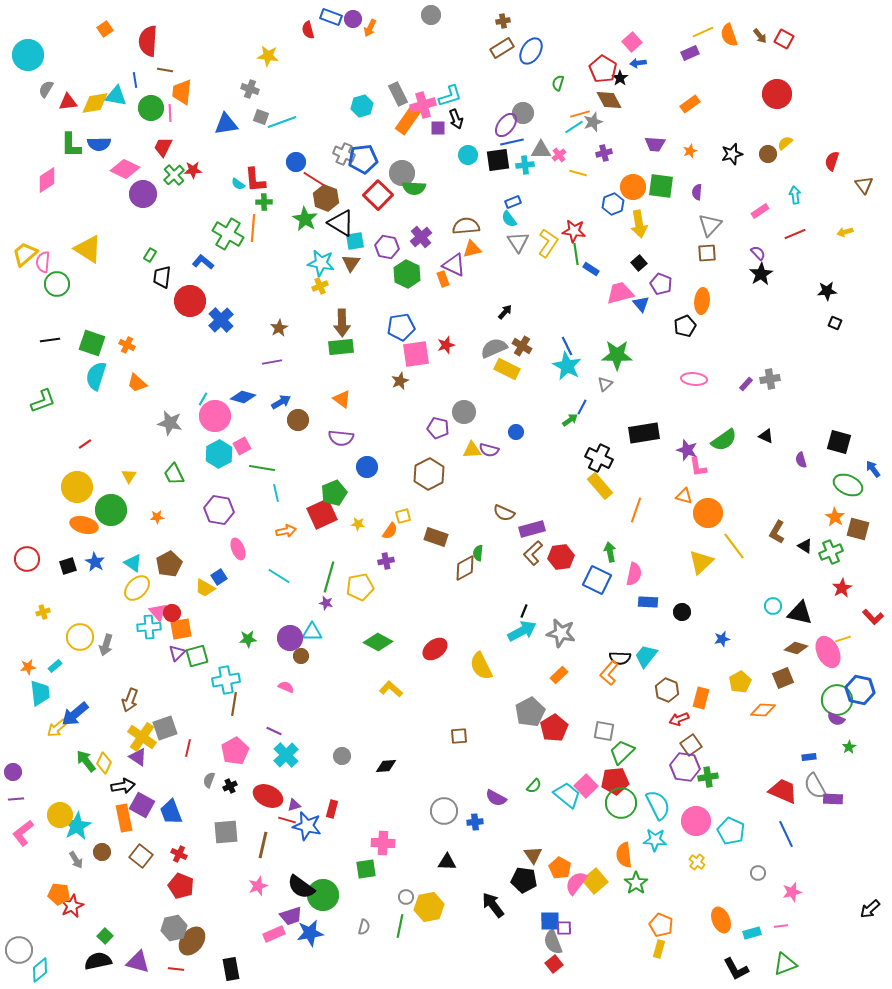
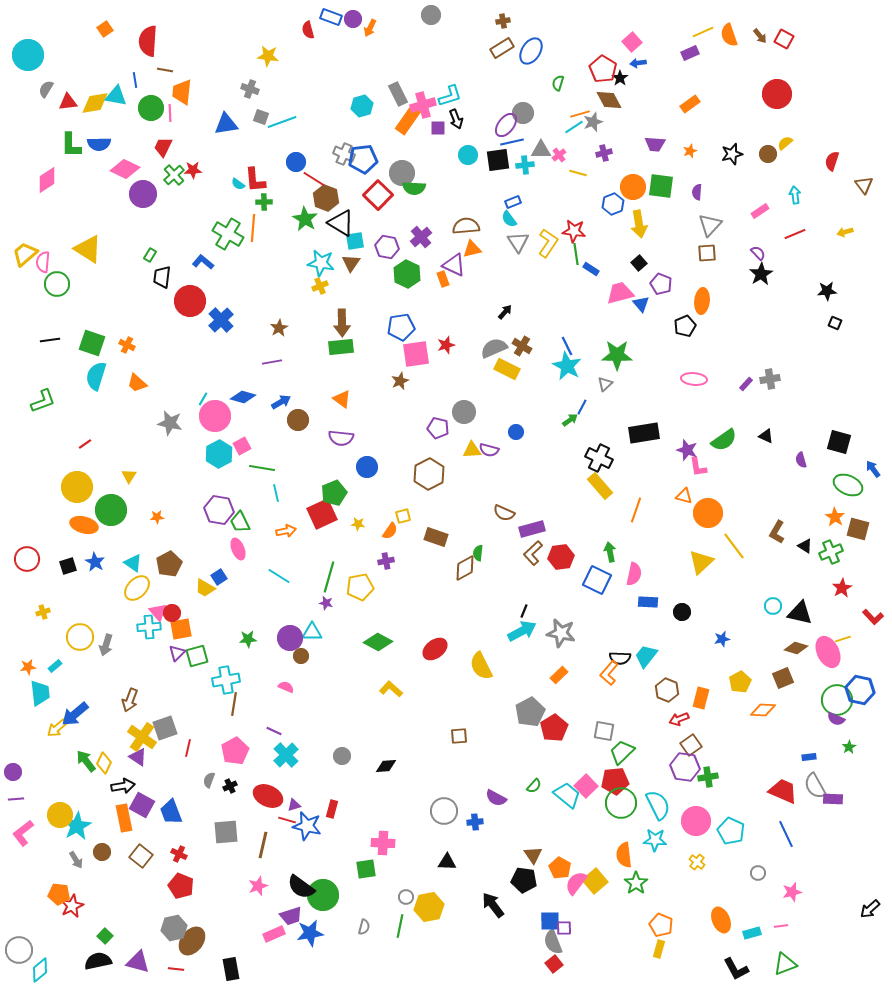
green trapezoid at (174, 474): moved 66 px right, 48 px down
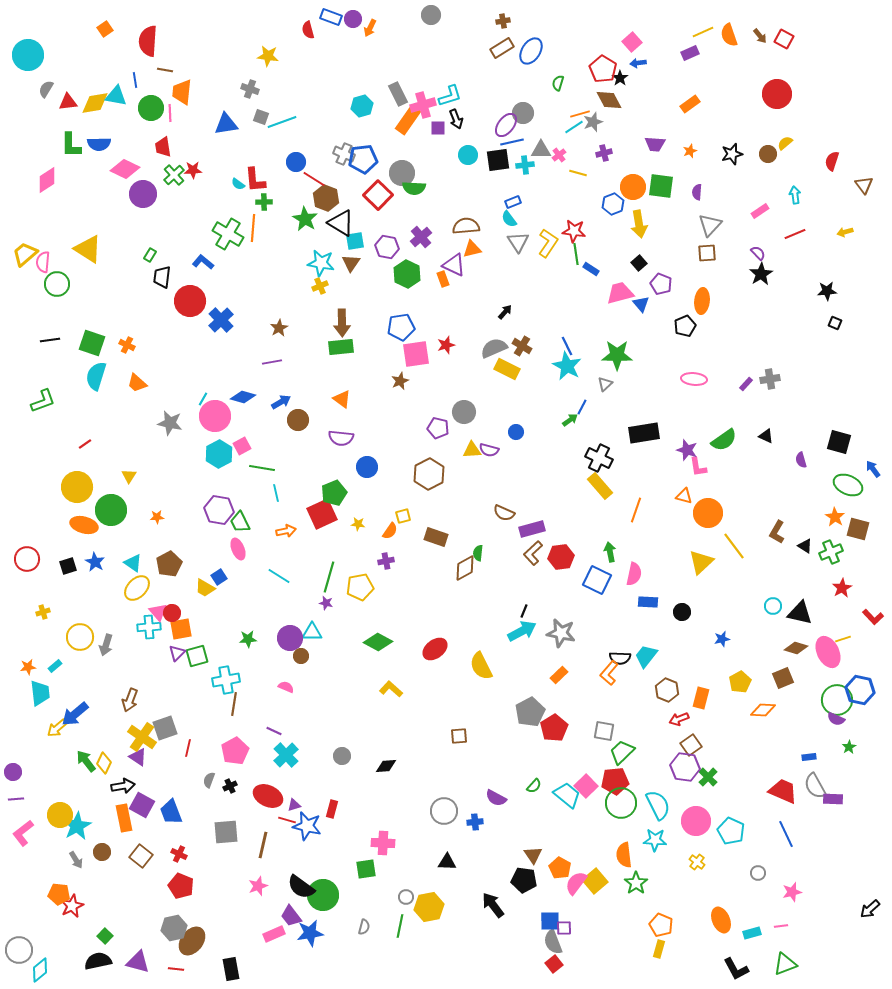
red trapezoid at (163, 147): rotated 35 degrees counterclockwise
green cross at (708, 777): rotated 36 degrees counterclockwise
purple trapezoid at (291, 916): rotated 70 degrees clockwise
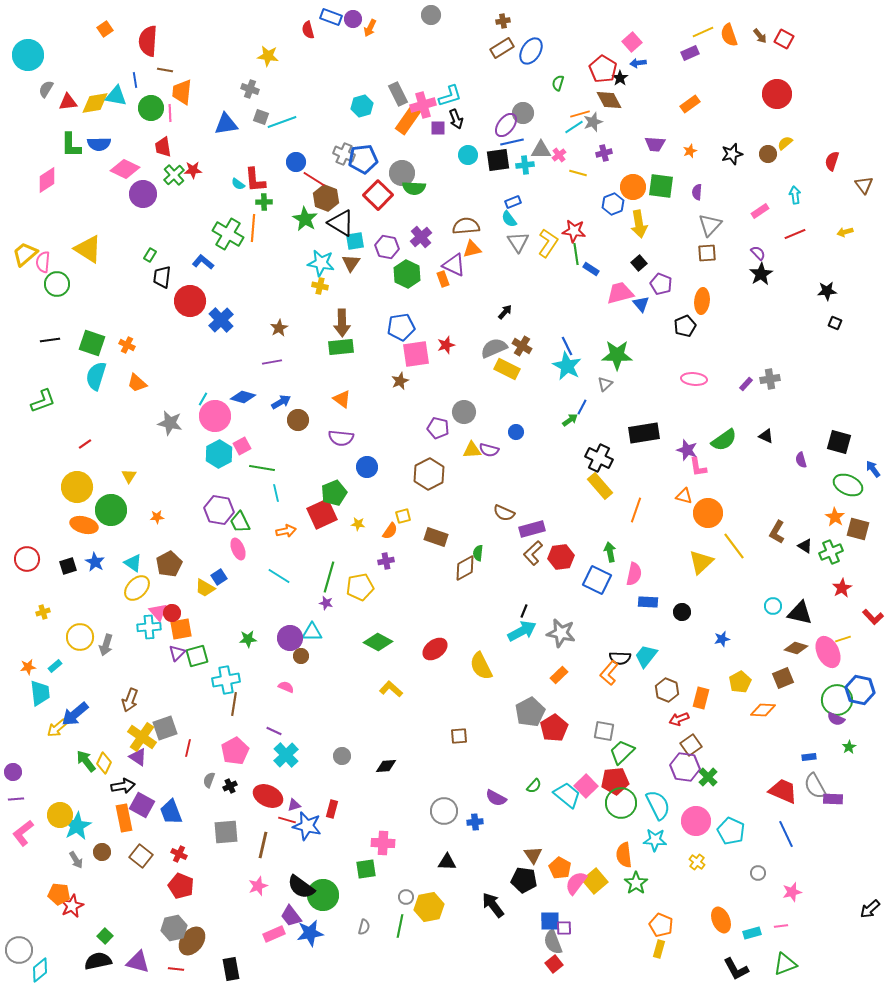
yellow cross at (320, 286): rotated 35 degrees clockwise
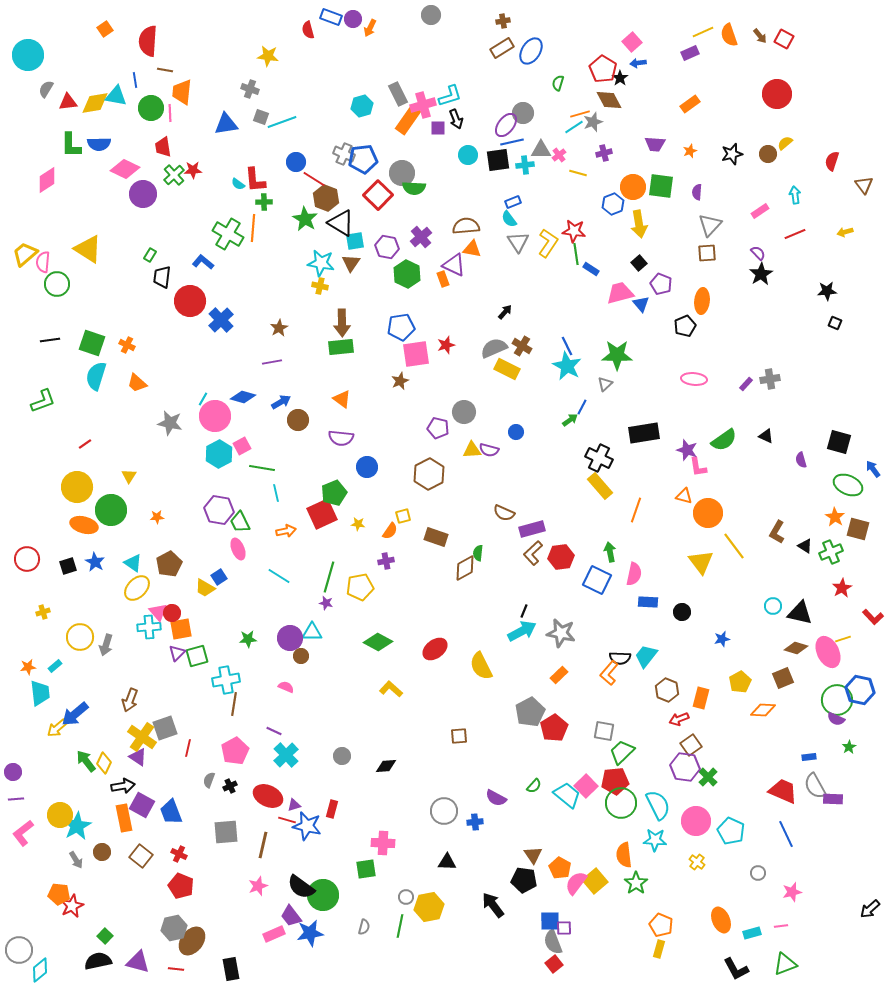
orange triangle at (472, 249): rotated 24 degrees clockwise
yellow triangle at (701, 562): rotated 24 degrees counterclockwise
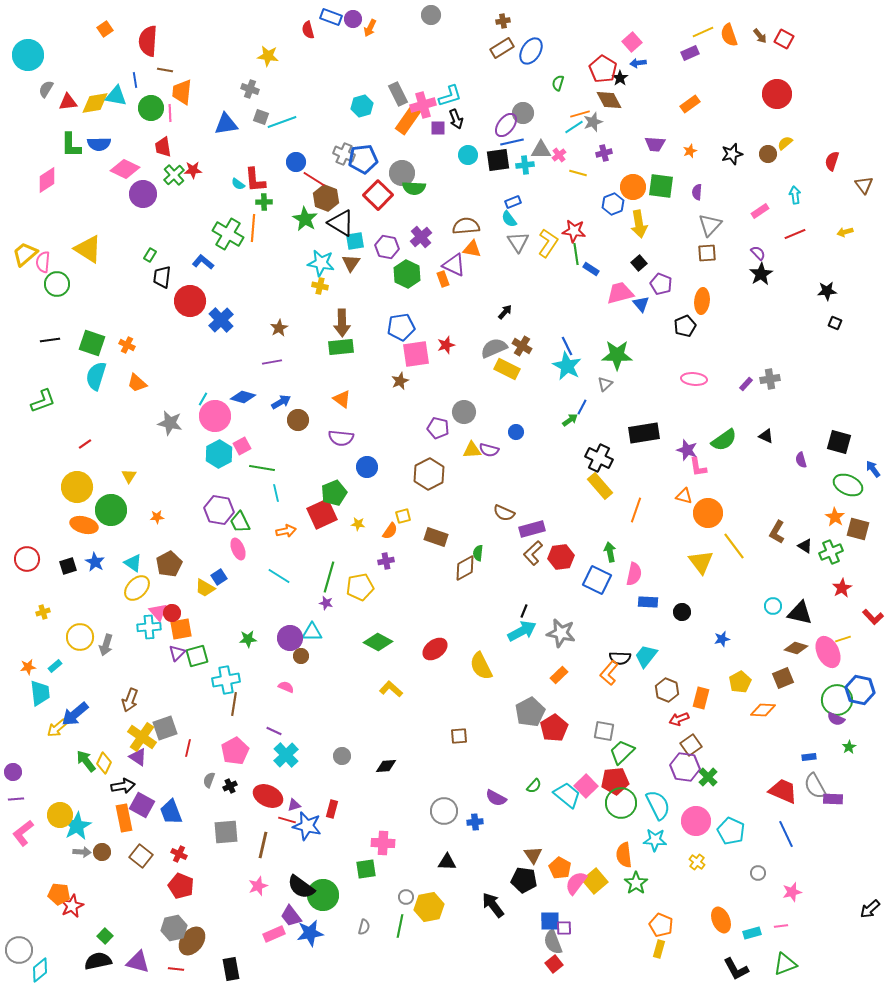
gray arrow at (76, 860): moved 6 px right, 8 px up; rotated 54 degrees counterclockwise
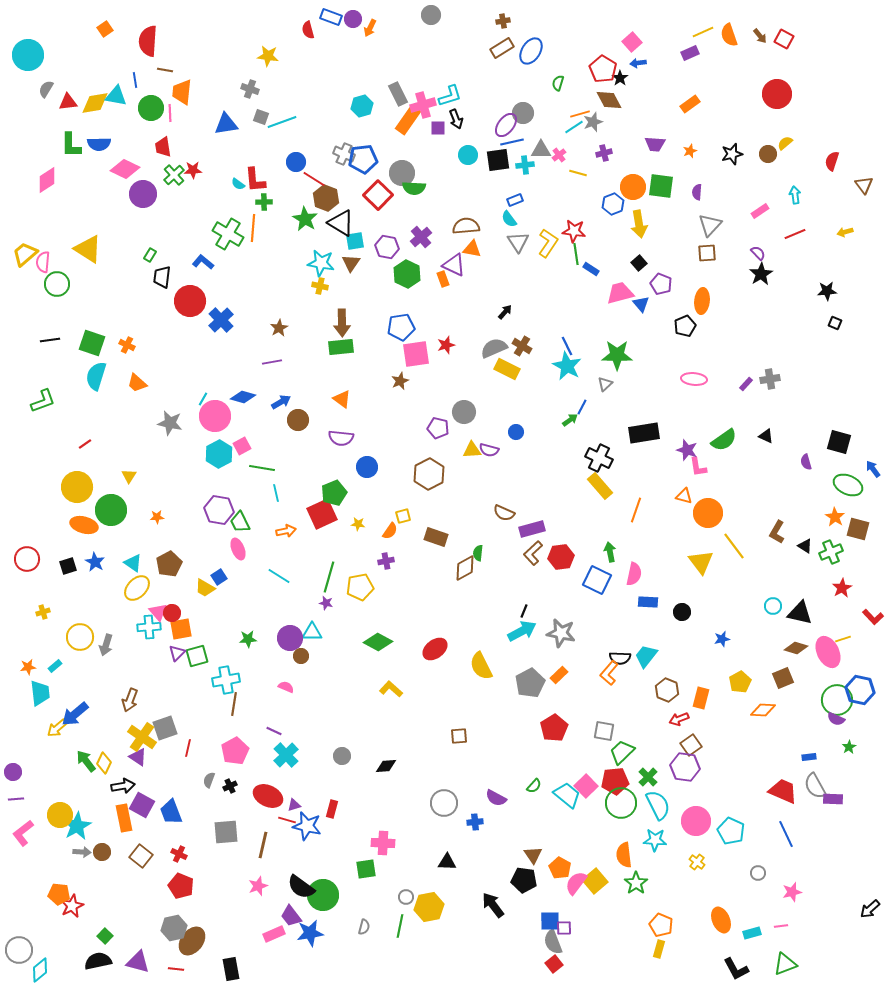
blue rectangle at (513, 202): moved 2 px right, 2 px up
purple semicircle at (801, 460): moved 5 px right, 2 px down
gray pentagon at (530, 712): moved 29 px up
green cross at (708, 777): moved 60 px left
gray circle at (444, 811): moved 8 px up
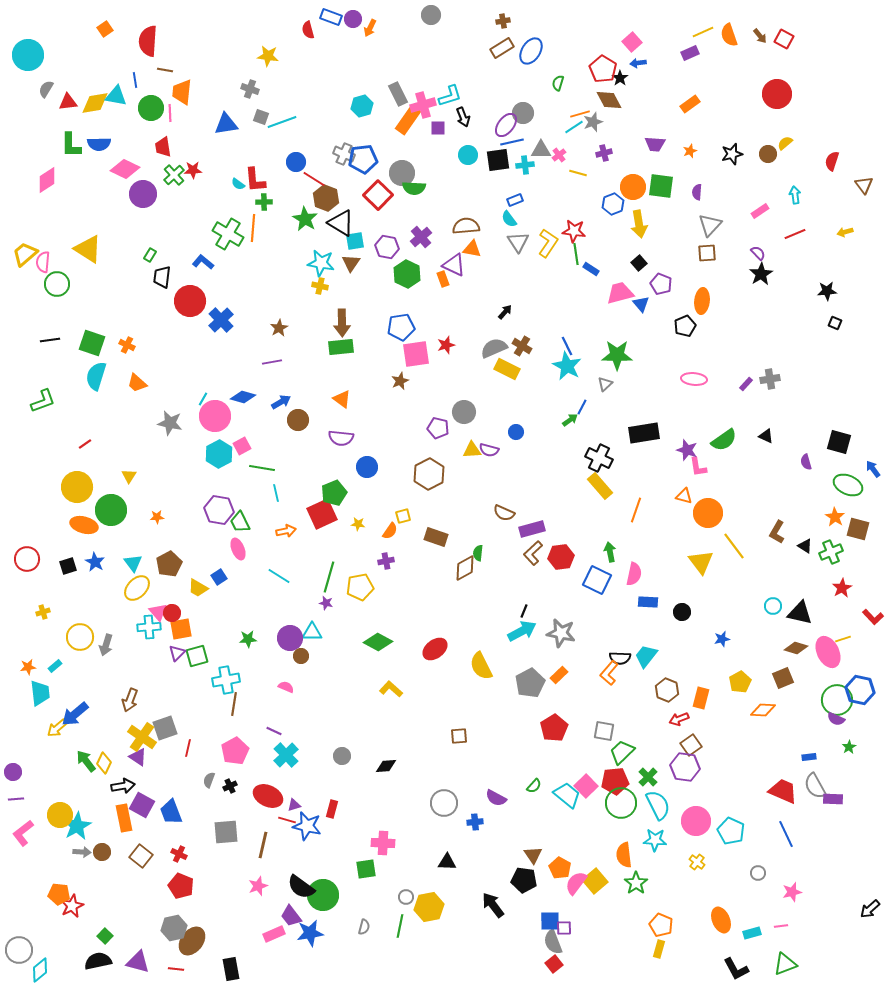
black arrow at (456, 119): moved 7 px right, 2 px up
cyan triangle at (133, 563): rotated 18 degrees clockwise
yellow trapezoid at (205, 588): moved 7 px left
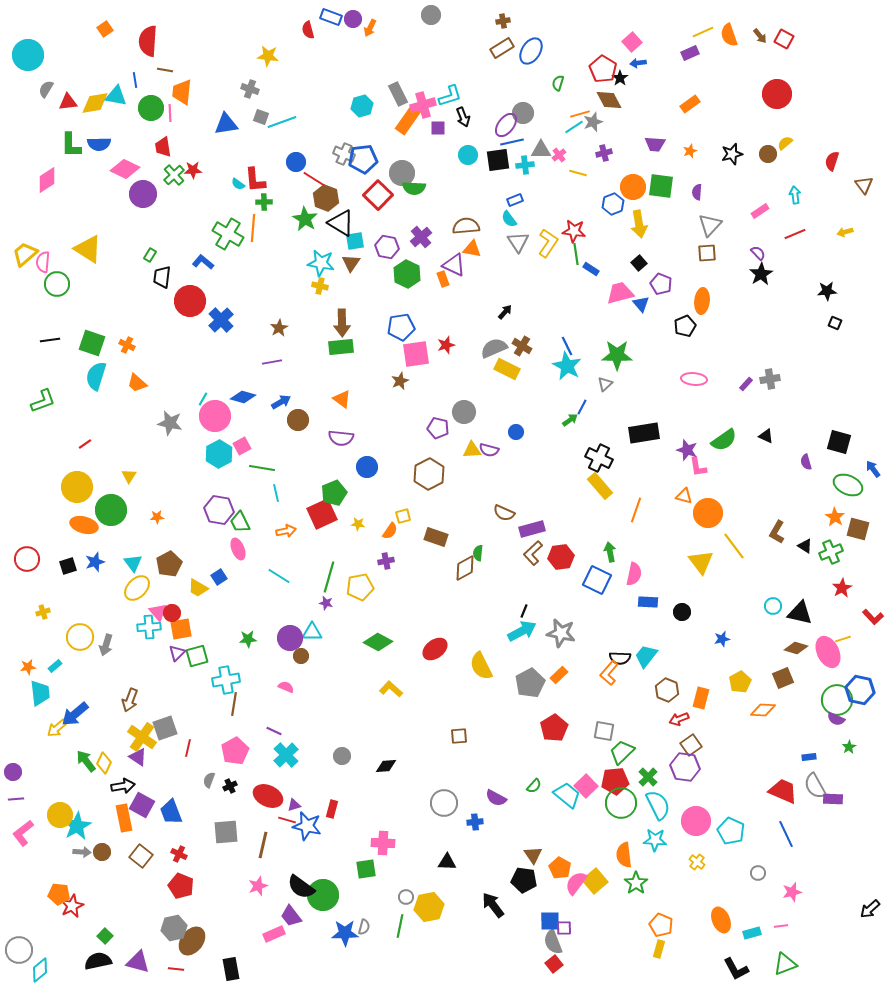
blue star at (95, 562): rotated 24 degrees clockwise
blue star at (310, 933): moved 35 px right; rotated 8 degrees clockwise
